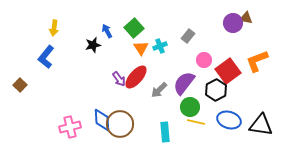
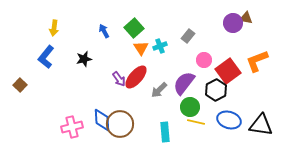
blue arrow: moved 3 px left
black star: moved 9 px left, 14 px down
pink cross: moved 2 px right
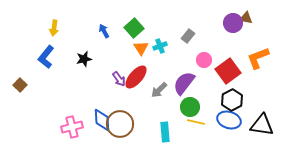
orange L-shape: moved 1 px right, 3 px up
black hexagon: moved 16 px right, 10 px down
black triangle: moved 1 px right
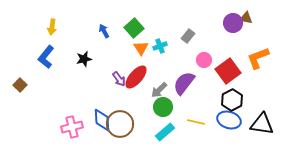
yellow arrow: moved 2 px left, 1 px up
green circle: moved 27 px left
black triangle: moved 1 px up
cyan rectangle: rotated 54 degrees clockwise
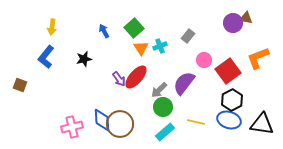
brown square: rotated 24 degrees counterclockwise
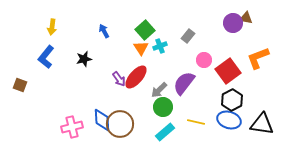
green square: moved 11 px right, 2 px down
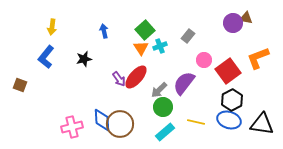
blue arrow: rotated 16 degrees clockwise
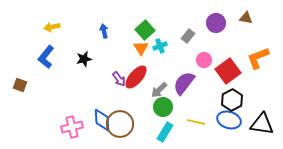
purple circle: moved 17 px left
yellow arrow: rotated 70 degrees clockwise
cyan rectangle: rotated 18 degrees counterclockwise
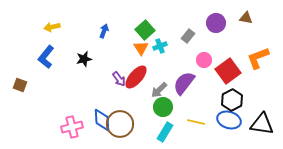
blue arrow: rotated 32 degrees clockwise
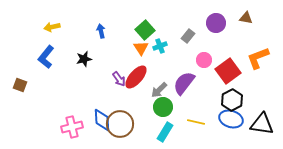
blue arrow: moved 3 px left; rotated 32 degrees counterclockwise
blue ellipse: moved 2 px right, 1 px up
